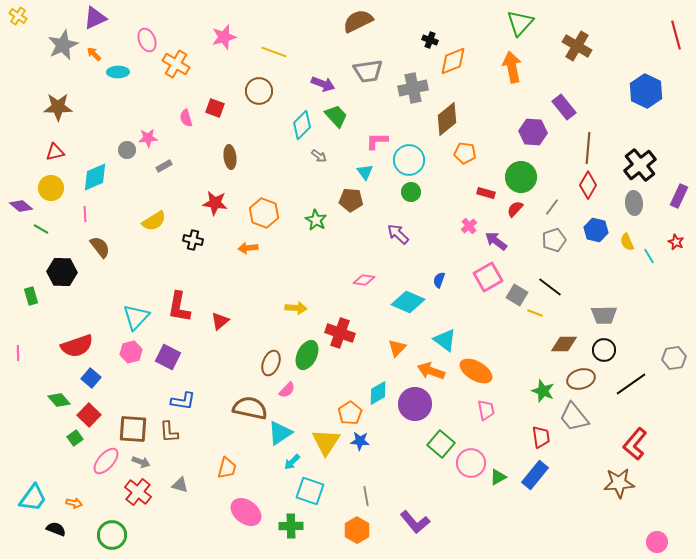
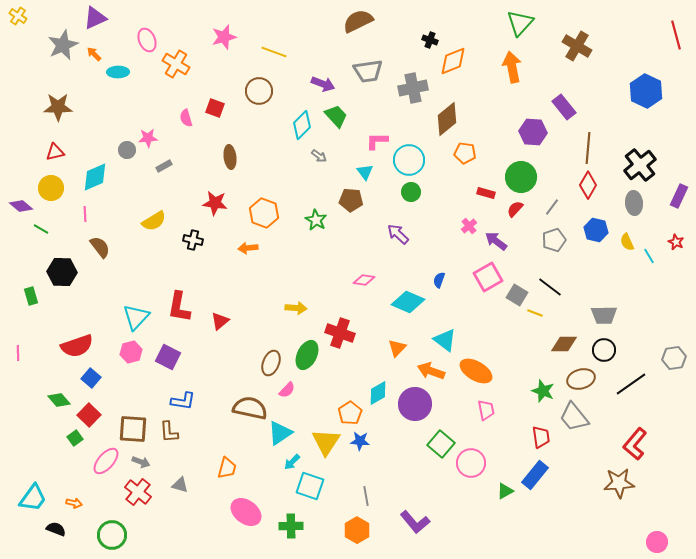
green triangle at (498, 477): moved 7 px right, 14 px down
cyan square at (310, 491): moved 5 px up
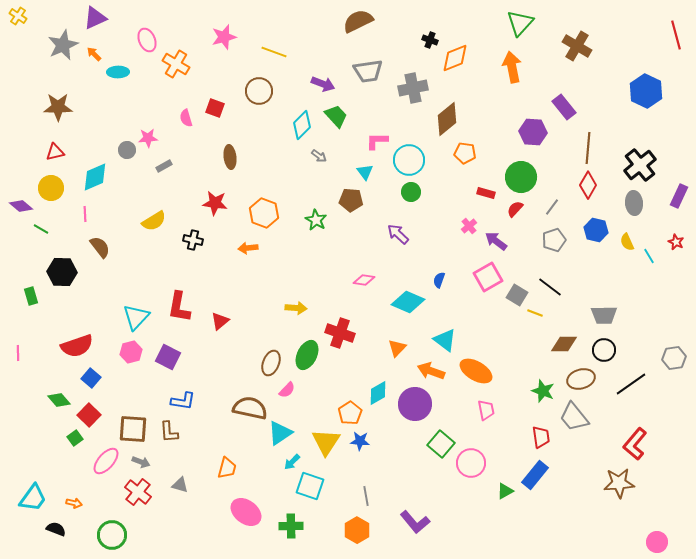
orange diamond at (453, 61): moved 2 px right, 3 px up
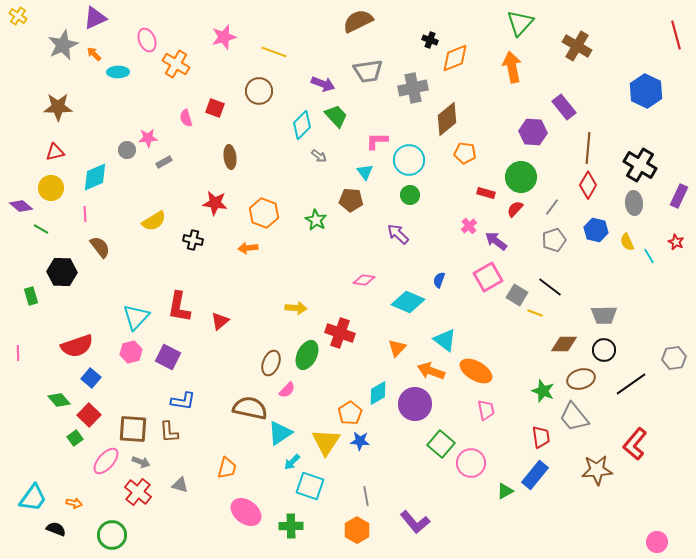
black cross at (640, 165): rotated 20 degrees counterclockwise
gray rectangle at (164, 166): moved 4 px up
green circle at (411, 192): moved 1 px left, 3 px down
brown star at (619, 483): moved 22 px left, 13 px up
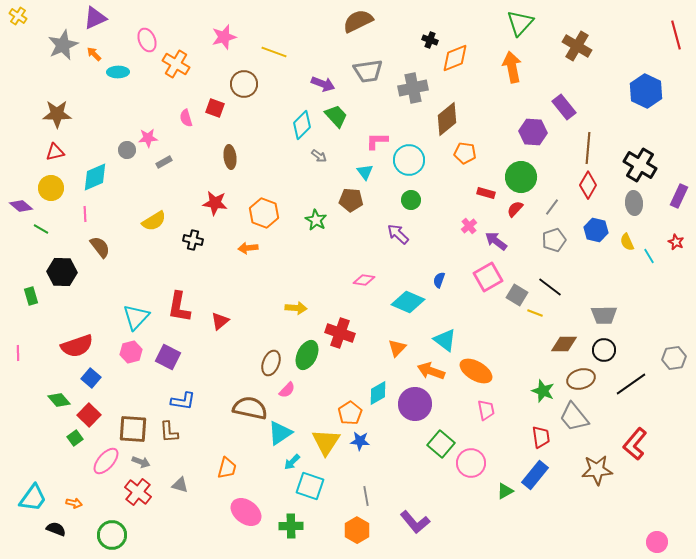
brown circle at (259, 91): moved 15 px left, 7 px up
brown star at (58, 107): moved 1 px left, 7 px down
green circle at (410, 195): moved 1 px right, 5 px down
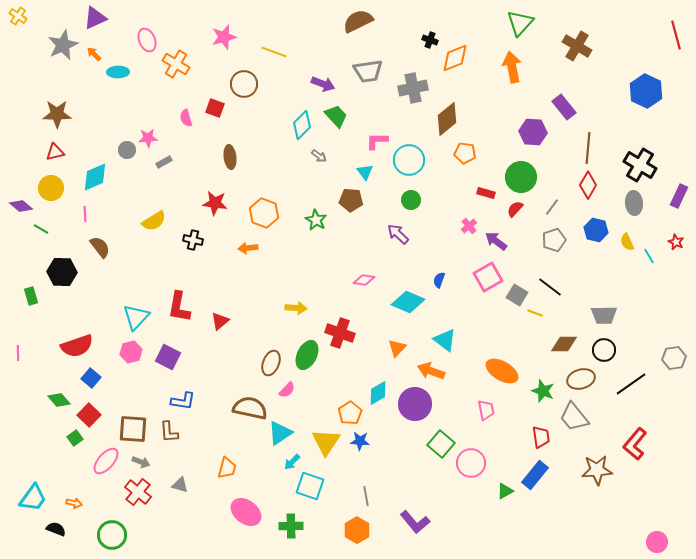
orange ellipse at (476, 371): moved 26 px right
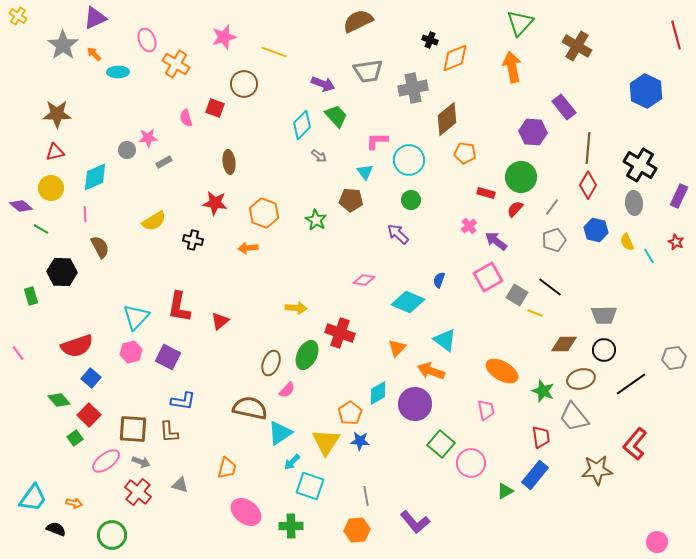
gray star at (63, 45): rotated 12 degrees counterclockwise
brown ellipse at (230, 157): moved 1 px left, 5 px down
brown semicircle at (100, 247): rotated 10 degrees clockwise
pink line at (18, 353): rotated 35 degrees counterclockwise
pink ellipse at (106, 461): rotated 12 degrees clockwise
orange hexagon at (357, 530): rotated 25 degrees clockwise
